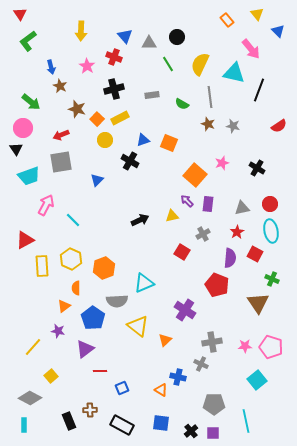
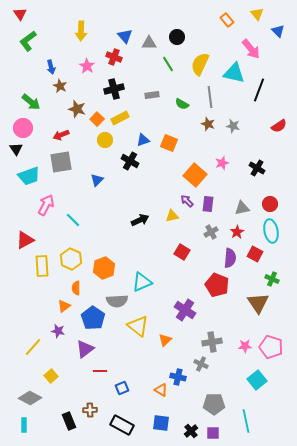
gray cross at (203, 234): moved 8 px right, 2 px up
cyan triangle at (144, 283): moved 2 px left, 1 px up
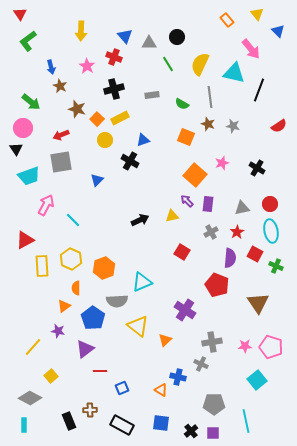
orange square at (169, 143): moved 17 px right, 6 px up
green cross at (272, 279): moved 4 px right, 13 px up
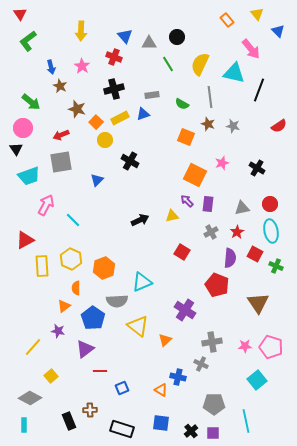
pink star at (87, 66): moved 5 px left
orange square at (97, 119): moved 1 px left, 3 px down
blue triangle at (143, 140): moved 26 px up
orange square at (195, 175): rotated 15 degrees counterclockwise
black rectangle at (122, 425): moved 4 px down; rotated 10 degrees counterclockwise
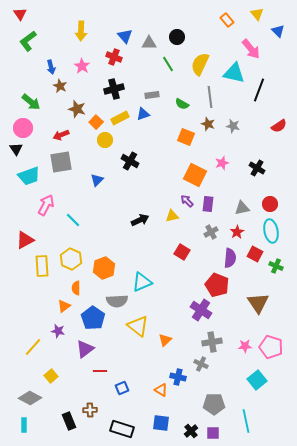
purple cross at (185, 310): moved 16 px right
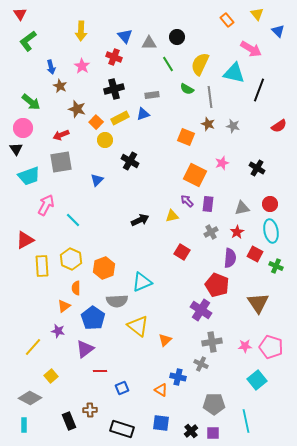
pink arrow at (251, 49): rotated 20 degrees counterclockwise
green semicircle at (182, 104): moved 5 px right, 15 px up
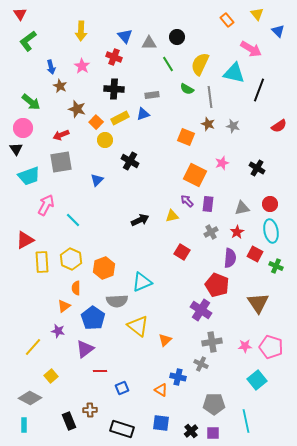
black cross at (114, 89): rotated 18 degrees clockwise
yellow rectangle at (42, 266): moved 4 px up
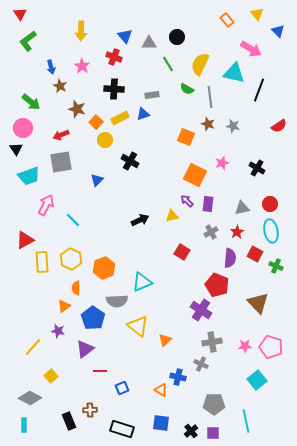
brown triangle at (258, 303): rotated 10 degrees counterclockwise
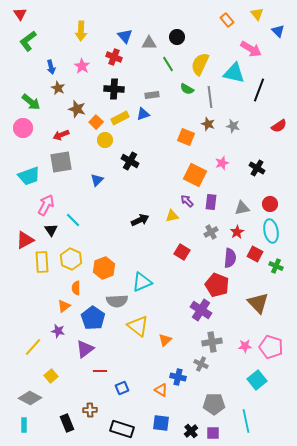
brown star at (60, 86): moved 2 px left, 2 px down
black triangle at (16, 149): moved 35 px right, 81 px down
purple rectangle at (208, 204): moved 3 px right, 2 px up
black rectangle at (69, 421): moved 2 px left, 2 px down
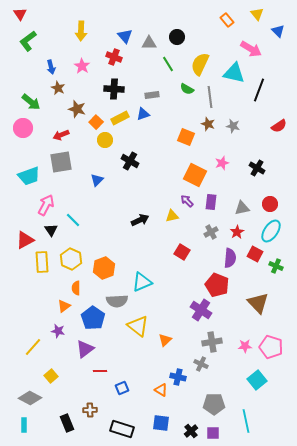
cyan ellipse at (271, 231): rotated 45 degrees clockwise
